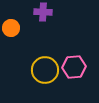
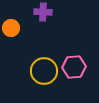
yellow circle: moved 1 px left, 1 px down
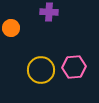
purple cross: moved 6 px right
yellow circle: moved 3 px left, 1 px up
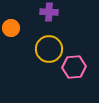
yellow circle: moved 8 px right, 21 px up
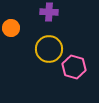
pink hexagon: rotated 20 degrees clockwise
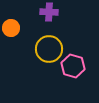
pink hexagon: moved 1 px left, 1 px up
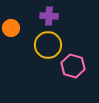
purple cross: moved 4 px down
yellow circle: moved 1 px left, 4 px up
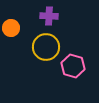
yellow circle: moved 2 px left, 2 px down
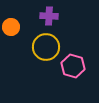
orange circle: moved 1 px up
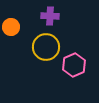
purple cross: moved 1 px right
pink hexagon: moved 1 px right, 1 px up; rotated 20 degrees clockwise
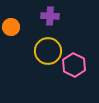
yellow circle: moved 2 px right, 4 px down
pink hexagon: rotated 10 degrees counterclockwise
